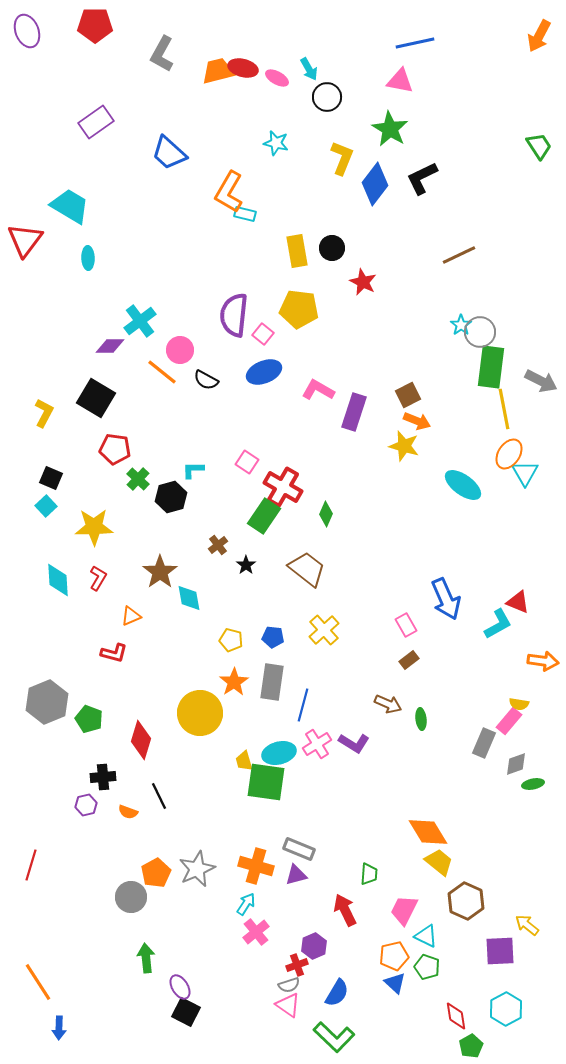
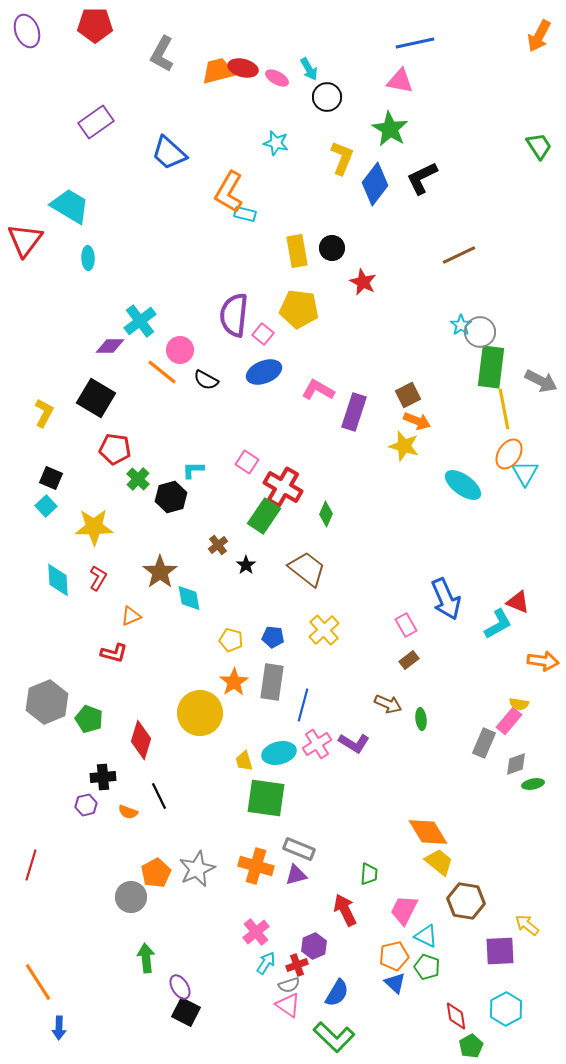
green square at (266, 782): moved 16 px down
brown hexagon at (466, 901): rotated 15 degrees counterclockwise
cyan arrow at (246, 904): moved 20 px right, 59 px down
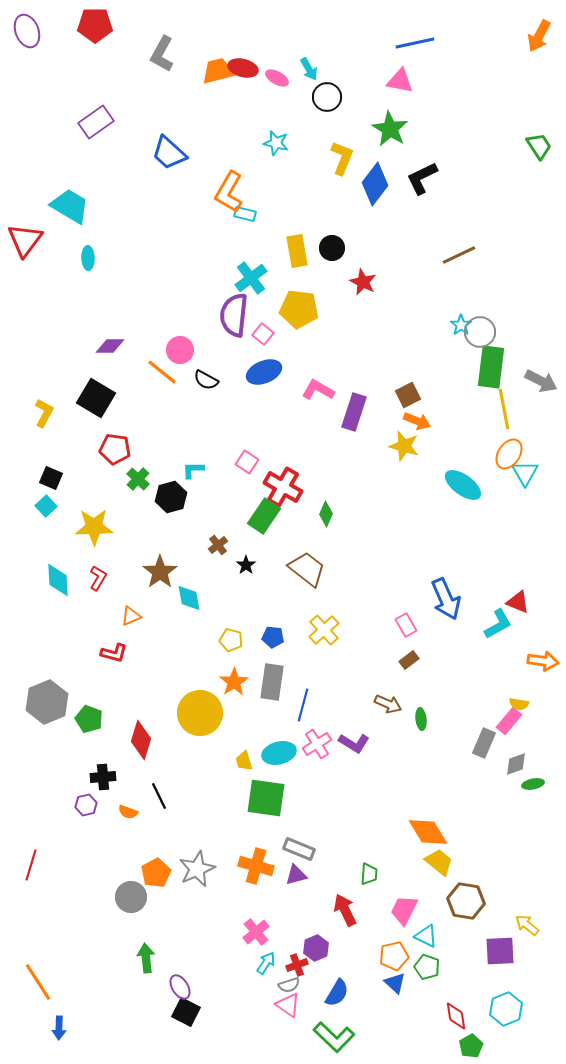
cyan cross at (140, 321): moved 111 px right, 43 px up
purple hexagon at (314, 946): moved 2 px right, 2 px down
cyan hexagon at (506, 1009): rotated 8 degrees clockwise
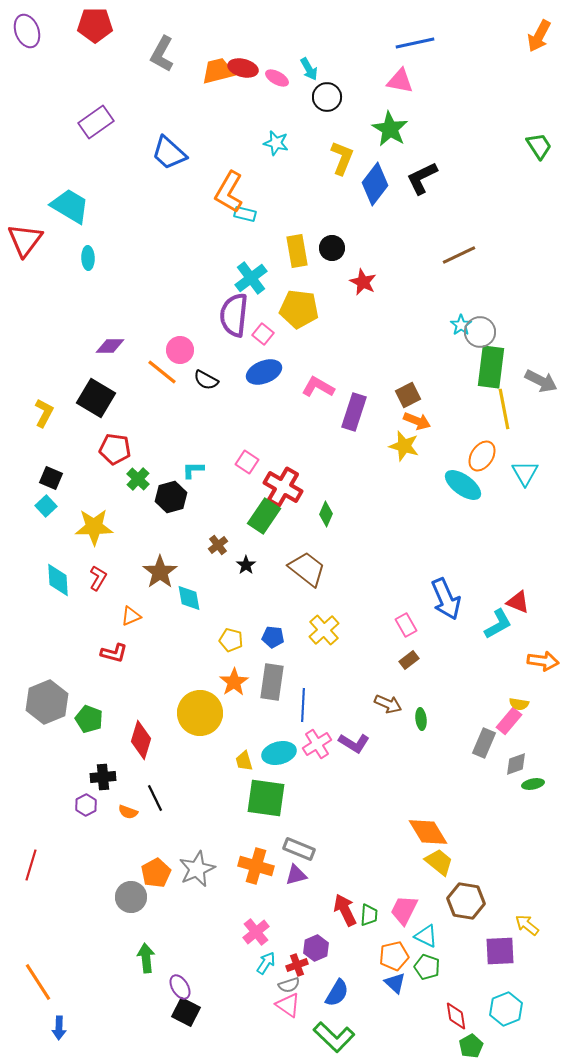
pink L-shape at (318, 390): moved 3 px up
orange ellipse at (509, 454): moved 27 px left, 2 px down
blue line at (303, 705): rotated 12 degrees counterclockwise
black line at (159, 796): moved 4 px left, 2 px down
purple hexagon at (86, 805): rotated 15 degrees counterclockwise
green trapezoid at (369, 874): moved 41 px down
